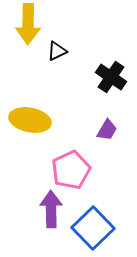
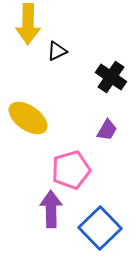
yellow ellipse: moved 2 px left, 2 px up; rotated 24 degrees clockwise
pink pentagon: rotated 9 degrees clockwise
blue square: moved 7 px right
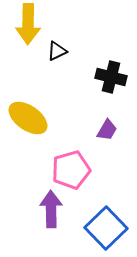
black cross: rotated 20 degrees counterclockwise
blue square: moved 6 px right
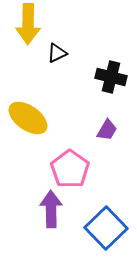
black triangle: moved 2 px down
pink pentagon: moved 1 px left, 1 px up; rotated 21 degrees counterclockwise
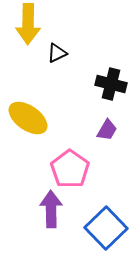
black cross: moved 7 px down
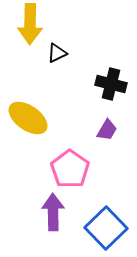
yellow arrow: moved 2 px right
purple arrow: moved 2 px right, 3 px down
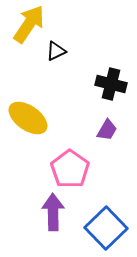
yellow arrow: moved 1 px left; rotated 147 degrees counterclockwise
black triangle: moved 1 px left, 2 px up
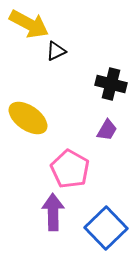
yellow arrow: rotated 84 degrees clockwise
pink pentagon: rotated 6 degrees counterclockwise
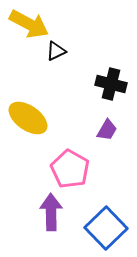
purple arrow: moved 2 px left
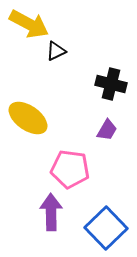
pink pentagon: rotated 21 degrees counterclockwise
